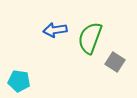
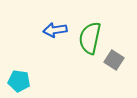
green semicircle: rotated 8 degrees counterclockwise
gray square: moved 1 px left, 2 px up
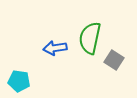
blue arrow: moved 18 px down
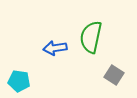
green semicircle: moved 1 px right, 1 px up
gray square: moved 15 px down
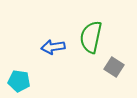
blue arrow: moved 2 px left, 1 px up
gray square: moved 8 px up
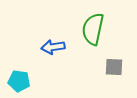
green semicircle: moved 2 px right, 8 px up
gray square: rotated 30 degrees counterclockwise
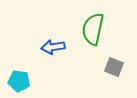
gray square: rotated 18 degrees clockwise
